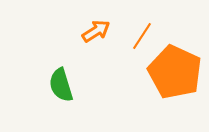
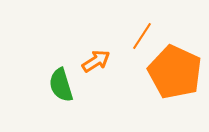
orange arrow: moved 30 px down
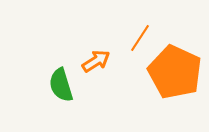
orange line: moved 2 px left, 2 px down
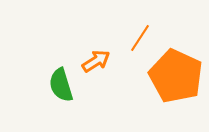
orange pentagon: moved 1 px right, 4 px down
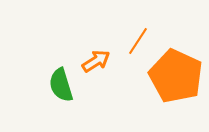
orange line: moved 2 px left, 3 px down
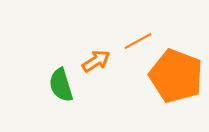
orange line: rotated 28 degrees clockwise
orange pentagon: rotated 4 degrees counterclockwise
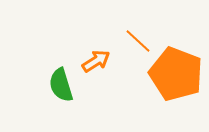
orange line: rotated 72 degrees clockwise
orange pentagon: moved 2 px up
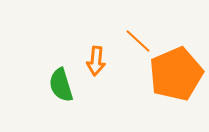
orange arrow: rotated 128 degrees clockwise
orange pentagon: rotated 28 degrees clockwise
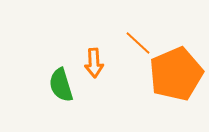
orange line: moved 2 px down
orange arrow: moved 2 px left, 2 px down; rotated 8 degrees counterclockwise
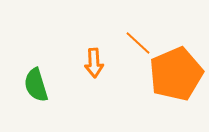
green semicircle: moved 25 px left
